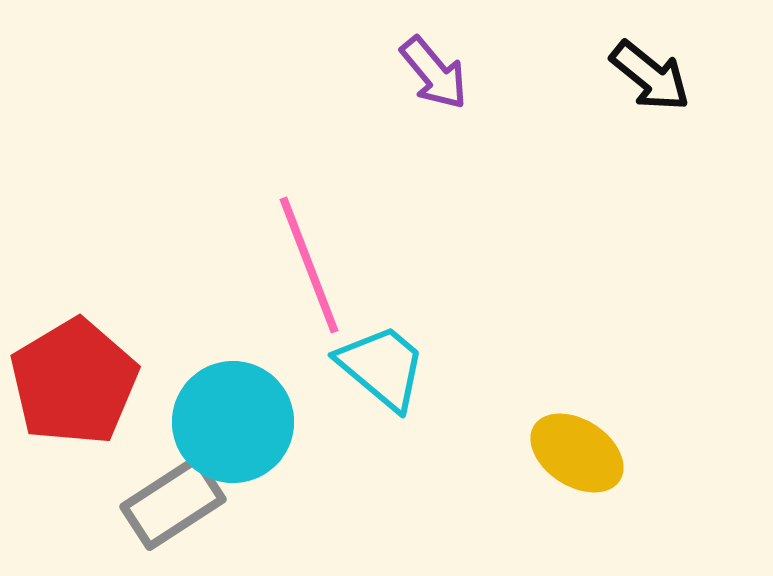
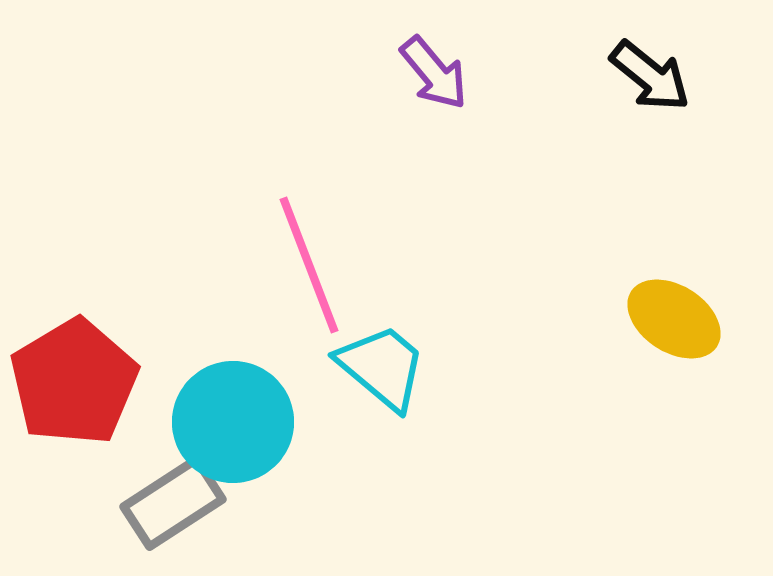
yellow ellipse: moved 97 px right, 134 px up
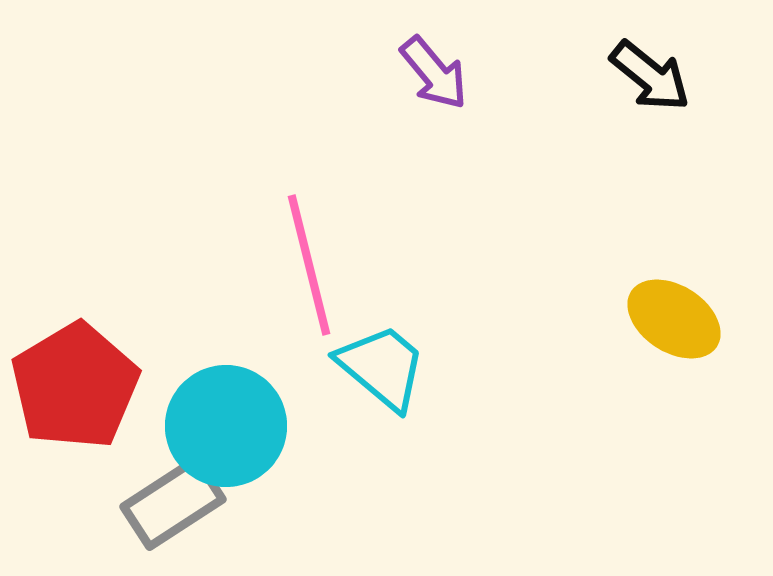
pink line: rotated 7 degrees clockwise
red pentagon: moved 1 px right, 4 px down
cyan circle: moved 7 px left, 4 px down
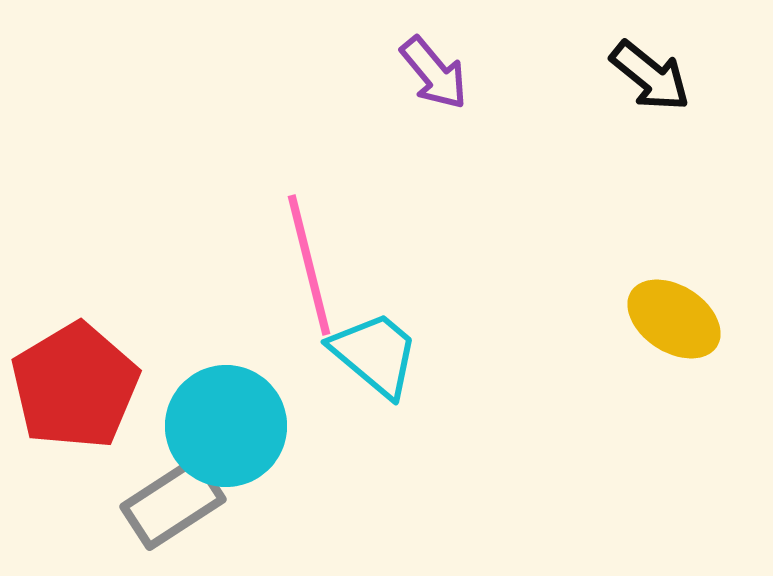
cyan trapezoid: moved 7 px left, 13 px up
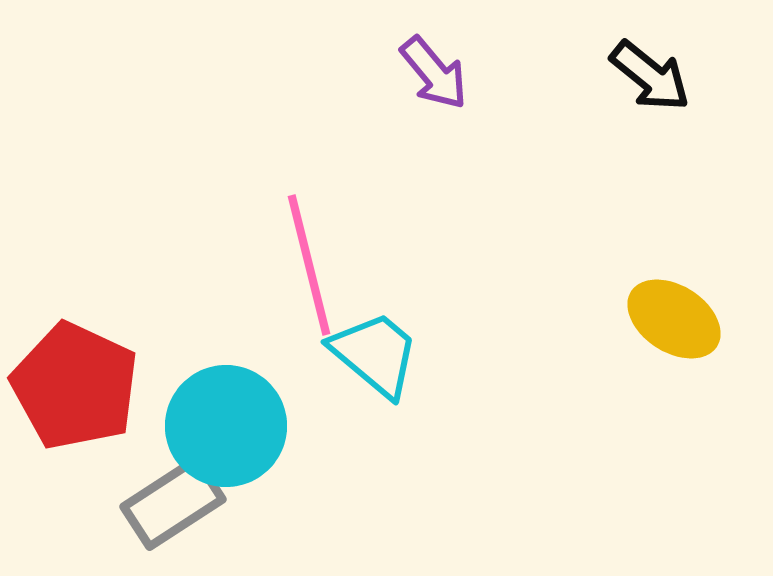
red pentagon: rotated 16 degrees counterclockwise
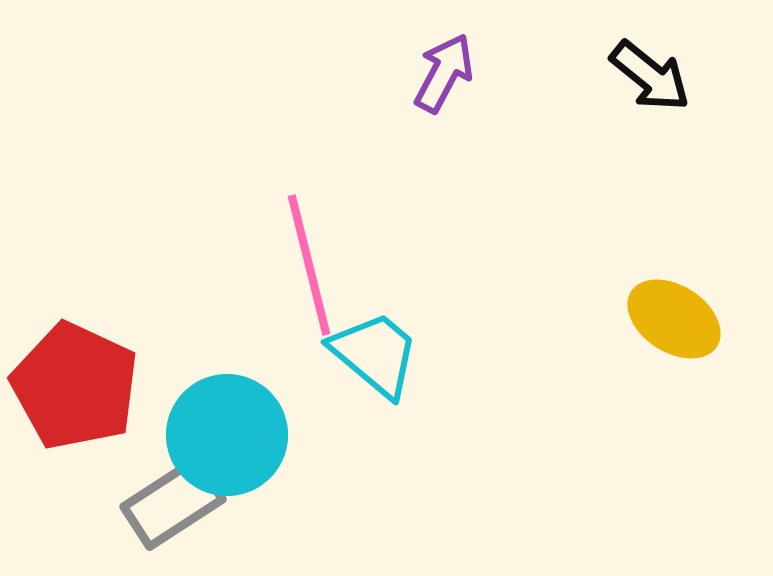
purple arrow: moved 10 px right; rotated 112 degrees counterclockwise
cyan circle: moved 1 px right, 9 px down
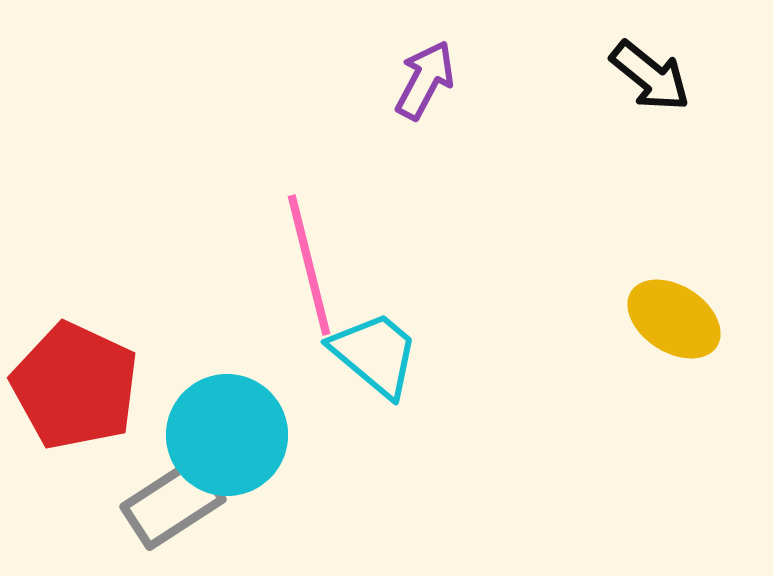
purple arrow: moved 19 px left, 7 px down
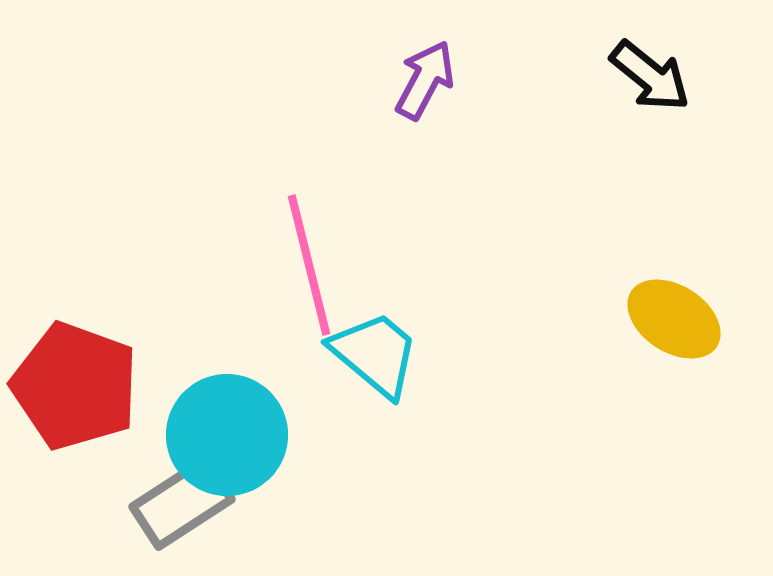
red pentagon: rotated 5 degrees counterclockwise
gray rectangle: moved 9 px right
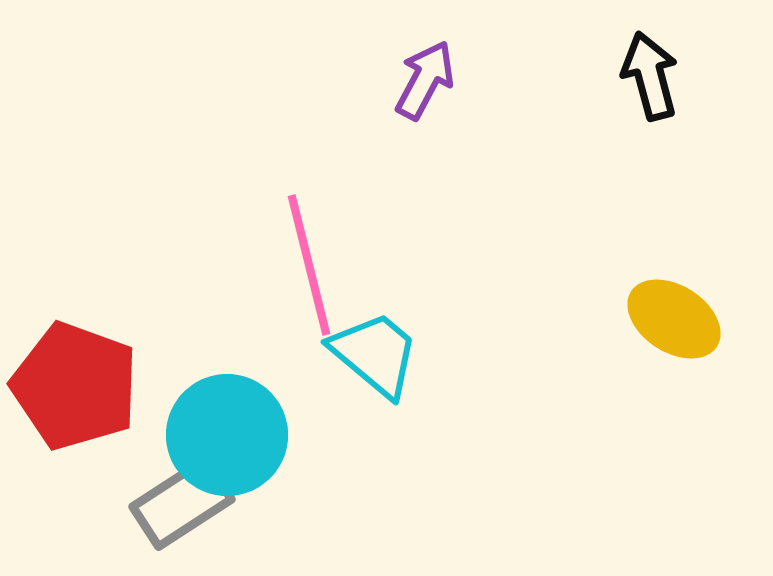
black arrow: rotated 144 degrees counterclockwise
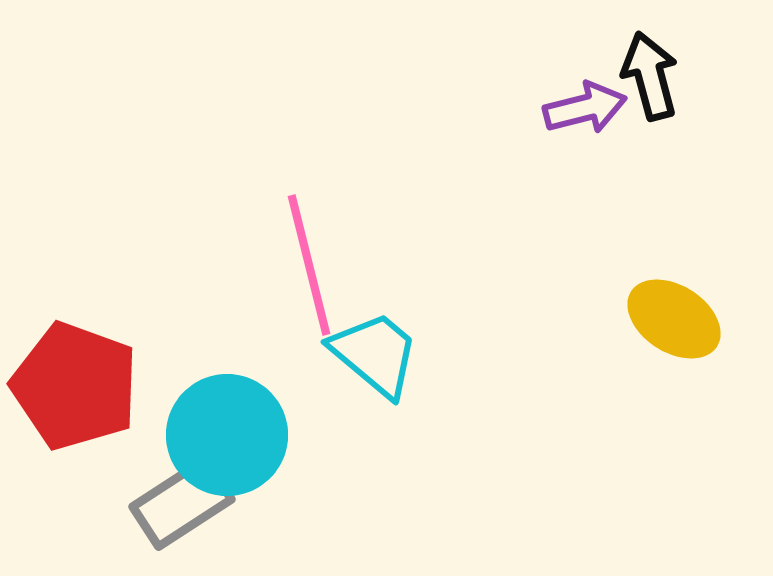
purple arrow: moved 160 px right, 28 px down; rotated 48 degrees clockwise
